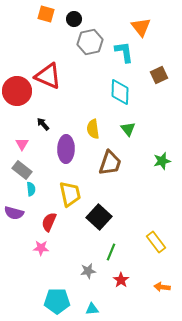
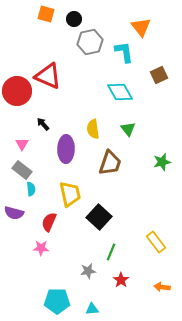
cyan diamond: rotated 32 degrees counterclockwise
green star: moved 1 px down
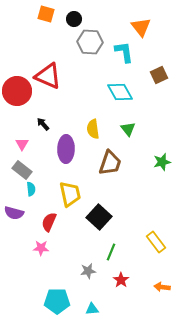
gray hexagon: rotated 15 degrees clockwise
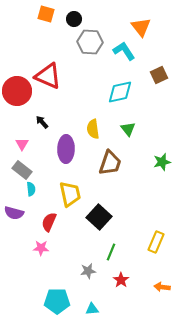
cyan L-shape: moved 1 px up; rotated 25 degrees counterclockwise
cyan diamond: rotated 72 degrees counterclockwise
black arrow: moved 1 px left, 2 px up
yellow rectangle: rotated 60 degrees clockwise
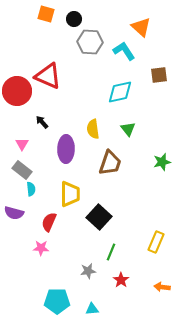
orange triangle: rotated 10 degrees counterclockwise
brown square: rotated 18 degrees clockwise
yellow trapezoid: rotated 12 degrees clockwise
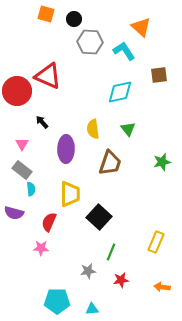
red star: rotated 28 degrees clockwise
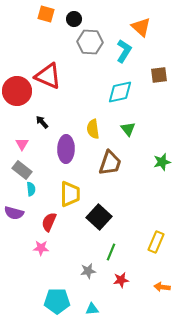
cyan L-shape: rotated 65 degrees clockwise
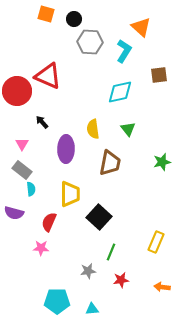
brown trapezoid: rotated 8 degrees counterclockwise
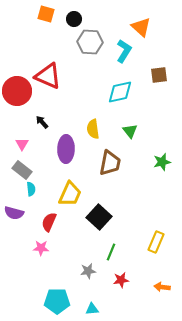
green triangle: moved 2 px right, 2 px down
yellow trapezoid: rotated 24 degrees clockwise
